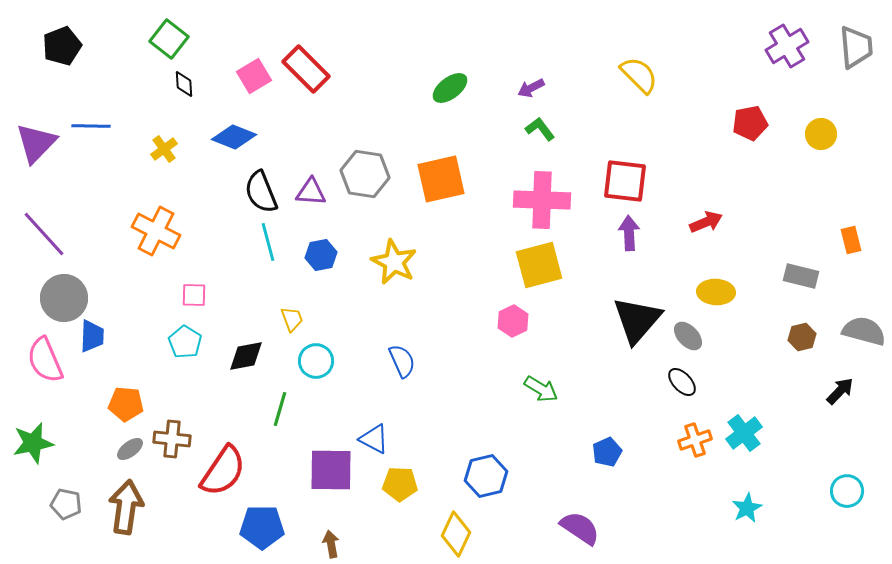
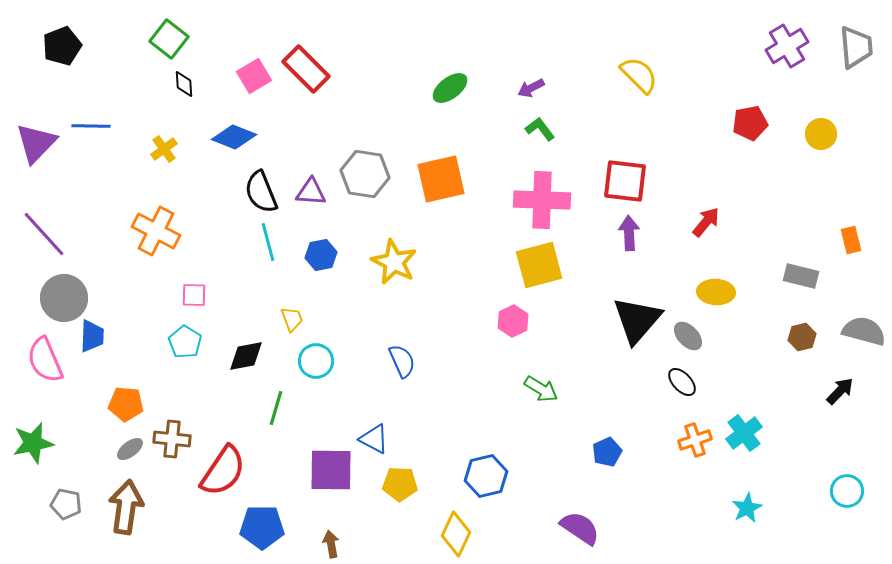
red arrow at (706, 222): rotated 28 degrees counterclockwise
green line at (280, 409): moved 4 px left, 1 px up
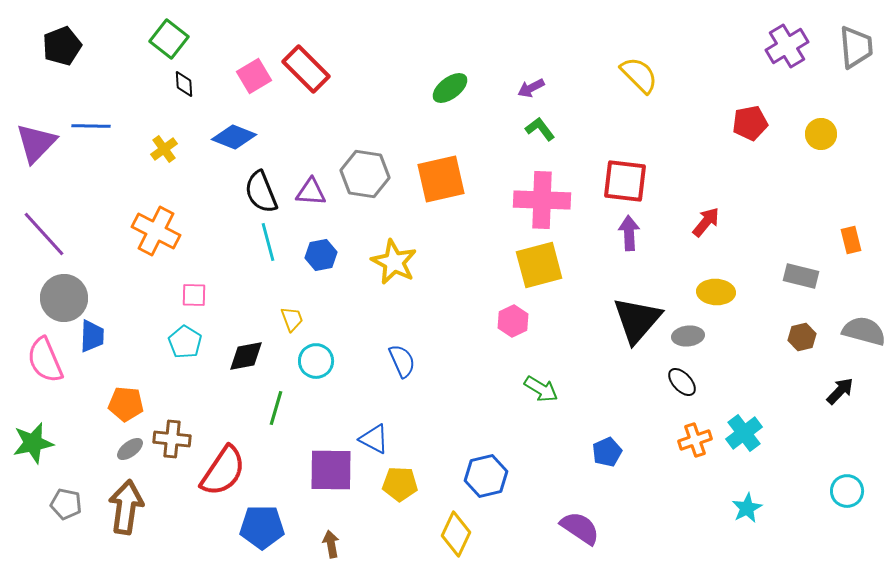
gray ellipse at (688, 336): rotated 52 degrees counterclockwise
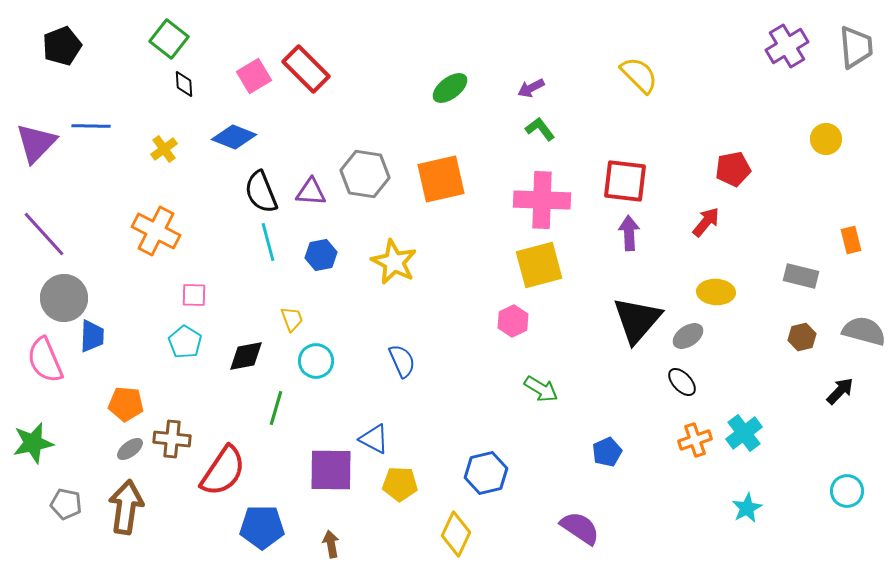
red pentagon at (750, 123): moved 17 px left, 46 px down
yellow circle at (821, 134): moved 5 px right, 5 px down
gray ellipse at (688, 336): rotated 28 degrees counterclockwise
blue hexagon at (486, 476): moved 3 px up
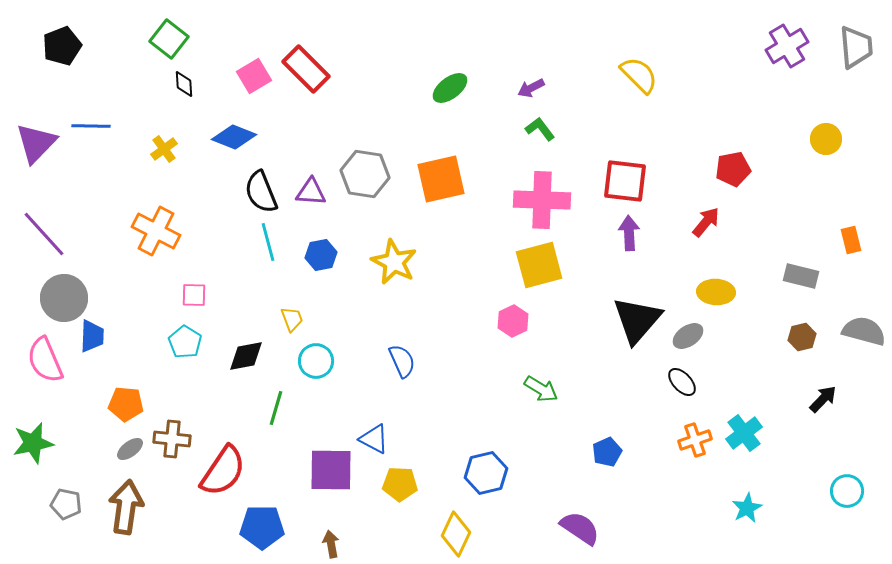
black arrow at (840, 391): moved 17 px left, 8 px down
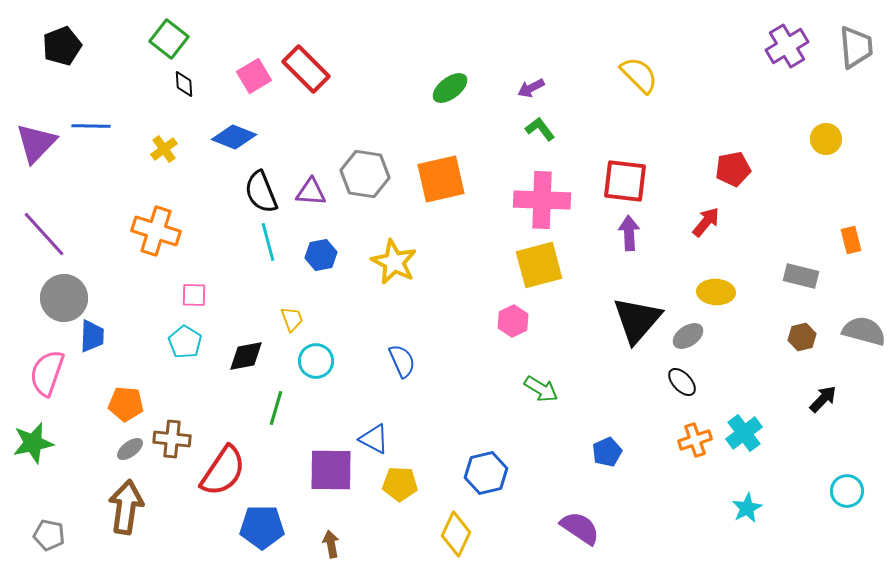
orange cross at (156, 231): rotated 9 degrees counterclockwise
pink semicircle at (45, 360): moved 2 px right, 13 px down; rotated 42 degrees clockwise
gray pentagon at (66, 504): moved 17 px left, 31 px down
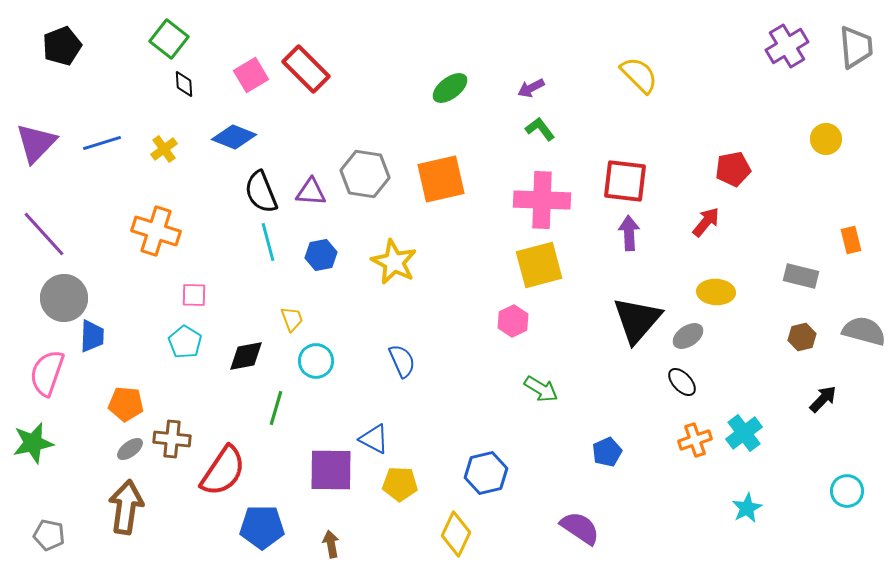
pink square at (254, 76): moved 3 px left, 1 px up
blue line at (91, 126): moved 11 px right, 17 px down; rotated 18 degrees counterclockwise
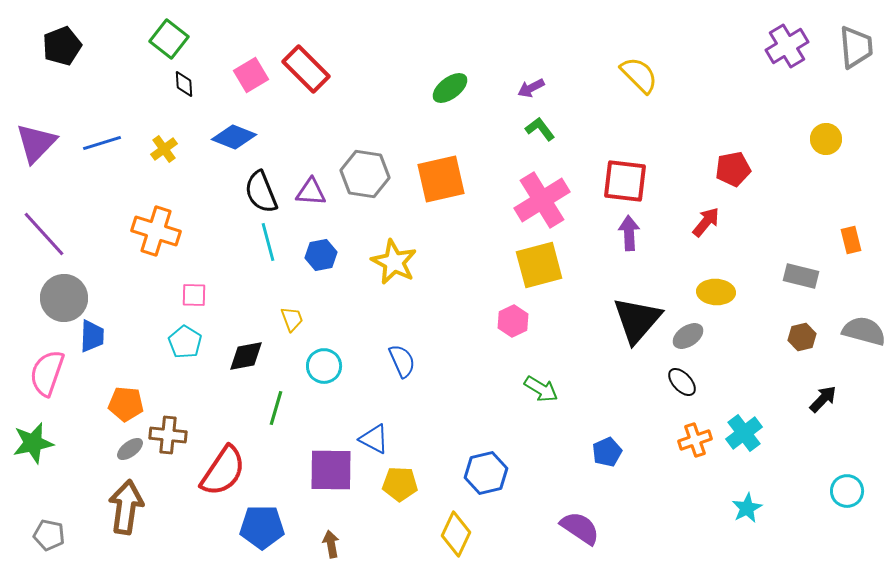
pink cross at (542, 200): rotated 34 degrees counterclockwise
cyan circle at (316, 361): moved 8 px right, 5 px down
brown cross at (172, 439): moved 4 px left, 4 px up
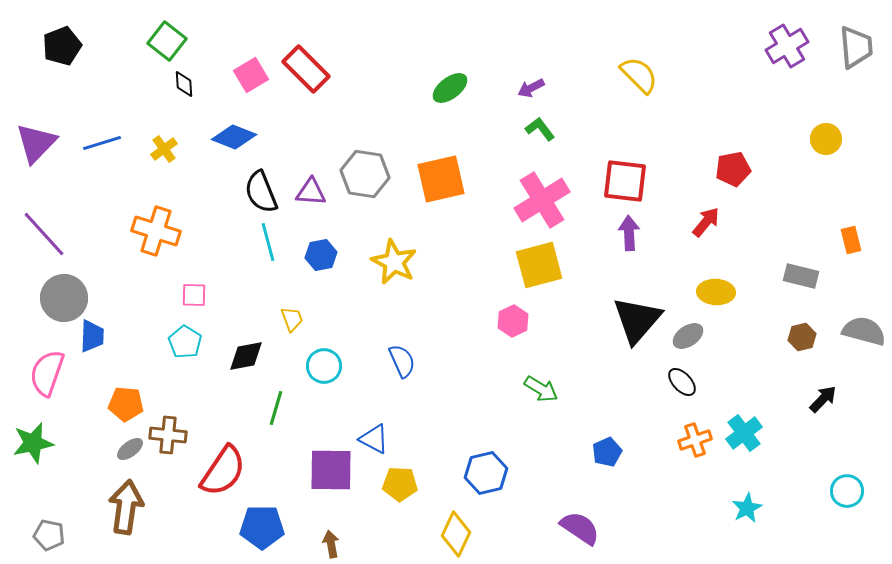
green square at (169, 39): moved 2 px left, 2 px down
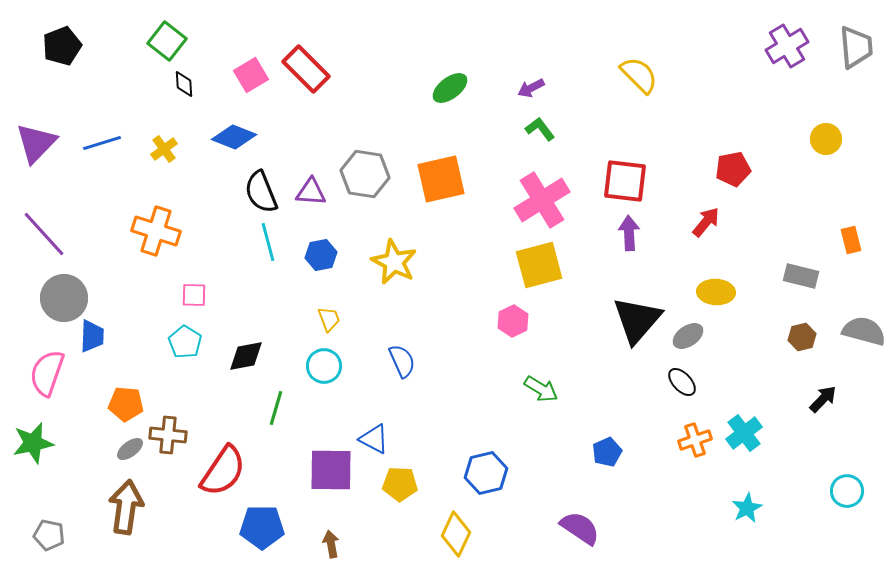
yellow trapezoid at (292, 319): moved 37 px right
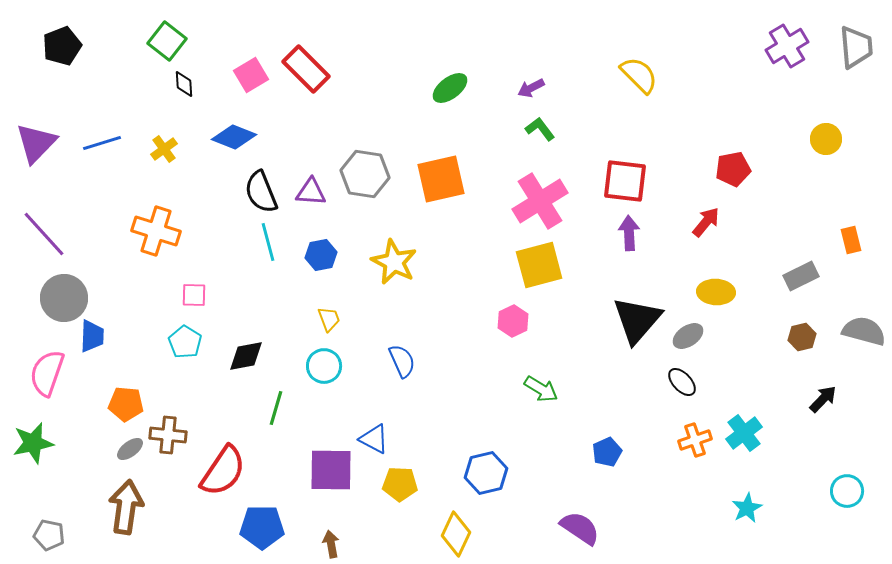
pink cross at (542, 200): moved 2 px left, 1 px down
gray rectangle at (801, 276): rotated 40 degrees counterclockwise
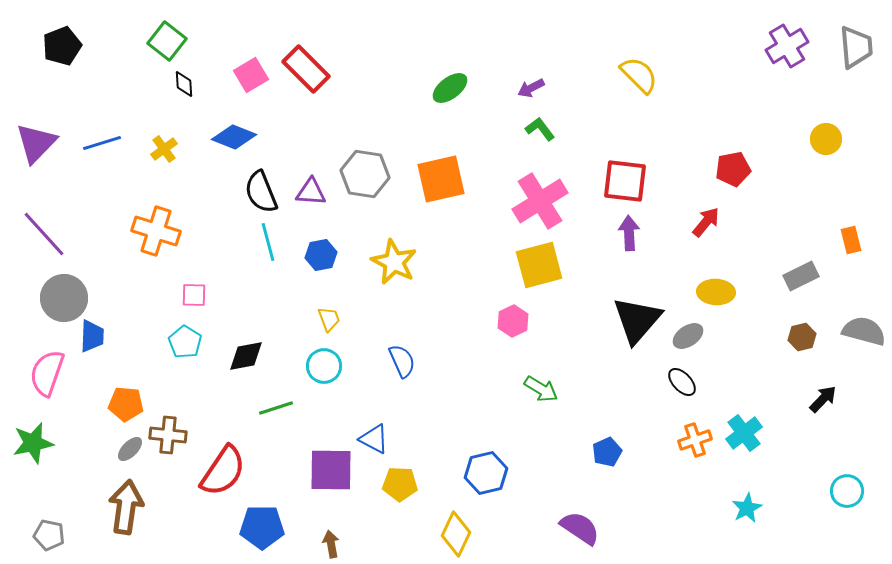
green line at (276, 408): rotated 56 degrees clockwise
gray ellipse at (130, 449): rotated 8 degrees counterclockwise
